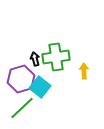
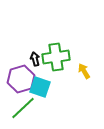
yellow arrow: rotated 28 degrees counterclockwise
cyan square: rotated 20 degrees counterclockwise
green line: moved 1 px right
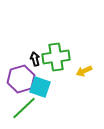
yellow arrow: rotated 84 degrees counterclockwise
green line: moved 1 px right
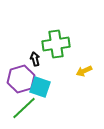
green cross: moved 13 px up
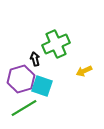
green cross: rotated 16 degrees counterclockwise
cyan square: moved 2 px right, 1 px up
green line: rotated 12 degrees clockwise
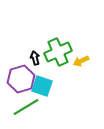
green cross: moved 2 px right, 8 px down
black arrow: moved 1 px up
yellow arrow: moved 3 px left, 10 px up
green line: moved 2 px right, 1 px up
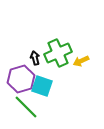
green cross: moved 1 px down
green line: rotated 76 degrees clockwise
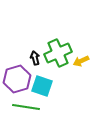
purple hexagon: moved 4 px left
green line: rotated 36 degrees counterclockwise
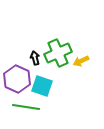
purple hexagon: rotated 20 degrees counterclockwise
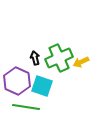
green cross: moved 1 px right, 5 px down
yellow arrow: moved 1 px down
purple hexagon: moved 2 px down
